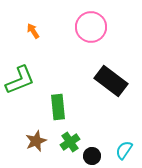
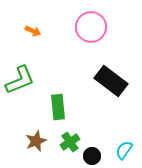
orange arrow: rotated 147 degrees clockwise
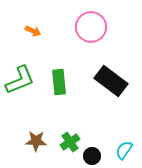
green rectangle: moved 1 px right, 25 px up
brown star: rotated 25 degrees clockwise
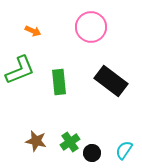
green L-shape: moved 10 px up
brown star: rotated 10 degrees clockwise
black circle: moved 3 px up
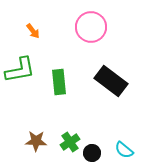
orange arrow: rotated 28 degrees clockwise
green L-shape: rotated 12 degrees clockwise
brown star: rotated 10 degrees counterclockwise
cyan semicircle: rotated 84 degrees counterclockwise
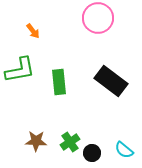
pink circle: moved 7 px right, 9 px up
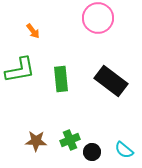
green rectangle: moved 2 px right, 3 px up
green cross: moved 2 px up; rotated 12 degrees clockwise
black circle: moved 1 px up
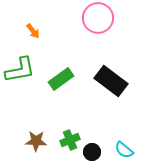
green rectangle: rotated 60 degrees clockwise
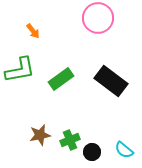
brown star: moved 4 px right, 6 px up; rotated 15 degrees counterclockwise
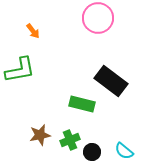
green rectangle: moved 21 px right, 25 px down; rotated 50 degrees clockwise
cyan semicircle: moved 1 px down
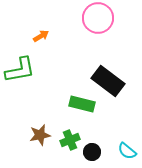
orange arrow: moved 8 px right, 5 px down; rotated 84 degrees counterclockwise
black rectangle: moved 3 px left
cyan semicircle: moved 3 px right
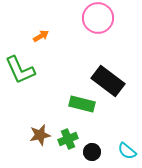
green L-shape: rotated 76 degrees clockwise
green cross: moved 2 px left, 1 px up
